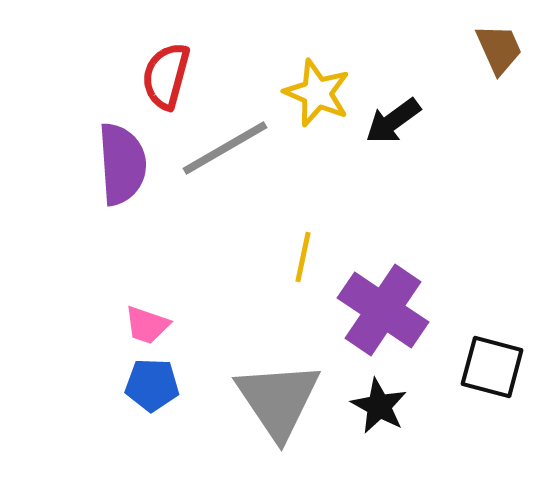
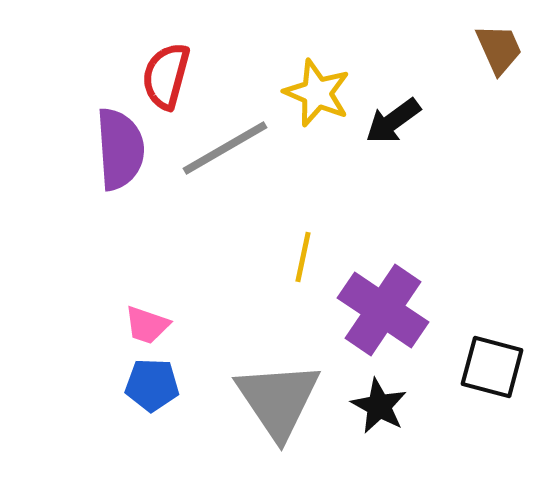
purple semicircle: moved 2 px left, 15 px up
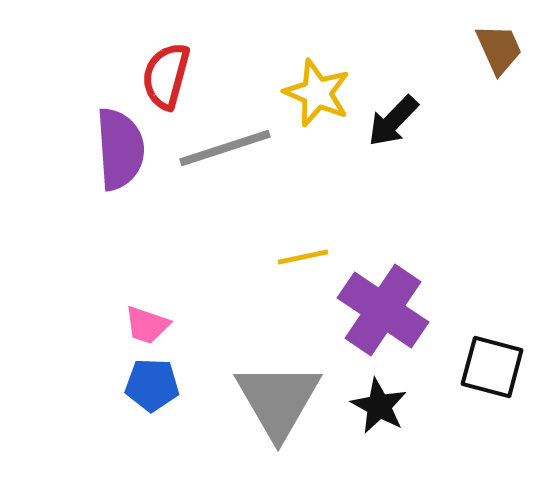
black arrow: rotated 10 degrees counterclockwise
gray line: rotated 12 degrees clockwise
yellow line: rotated 66 degrees clockwise
gray triangle: rotated 4 degrees clockwise
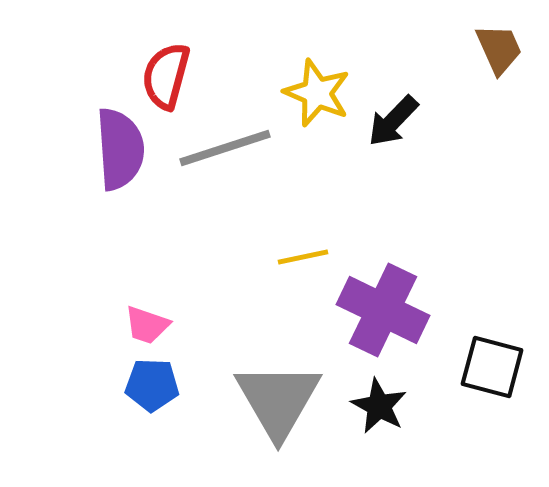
purple cross: rotated 8 degrees counterclockwise
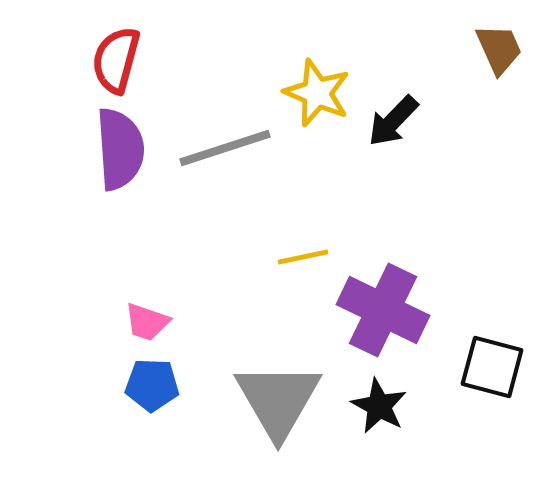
red semicircle: moved 50 px left, 16 px up
pink trapezoid: moved 3 px up
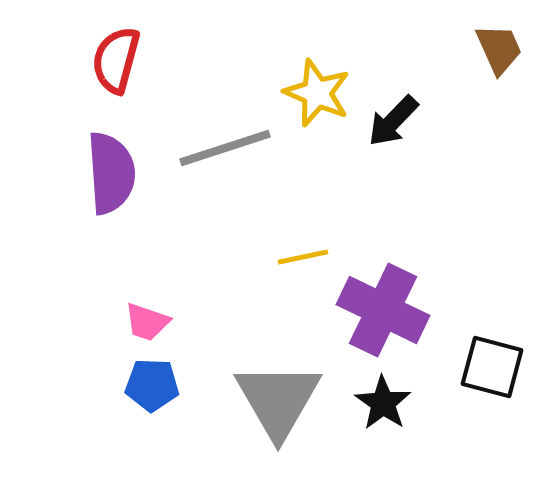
purple semicircle: moved 9 px left, 24 px down
black star: moved 4 px right, 3 px up; rotated 6 degrees clockwise
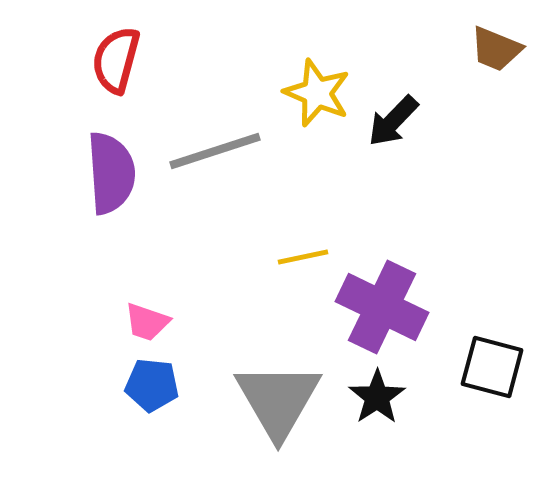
brown trapezoid: moved 3 px left; rotated 136 degrees clockwise
gray line: moved 10 px left, 3 px down
purple cross: moved 1 px left, 3 px up
blue pentagon: rotated 4 degrees clockwise
black star: moved 6 px left, 6 px up; rotated 4 degrees clockwise
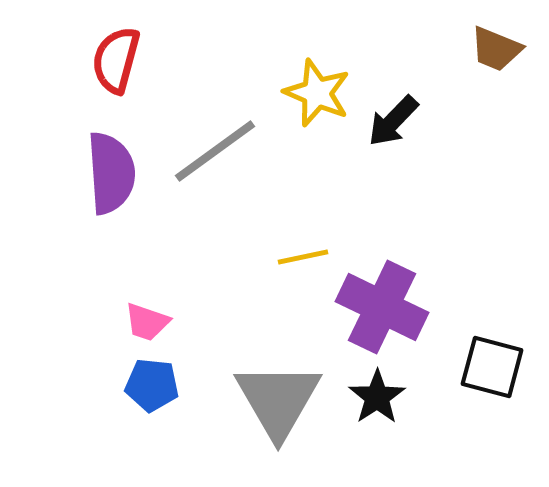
gray line: rotated 18 degrees counterclockwise
